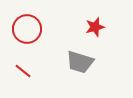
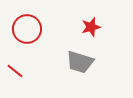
red star: moved 4 px left
red line: moved 8 px left
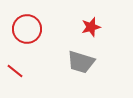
gray trapezoid: moved 1 px right
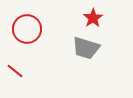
red star: moved 2 px right, 9 px up; rotated 18 degrees counterclockwise
gray trapezoid: moved 5 px right, 14 px up
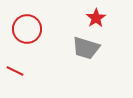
red star: moved 3 px right
red line: rotated 12 degrees counterclockwise
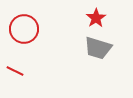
red circle: moved 3 px left
gray trapezoid: moved 12 px right
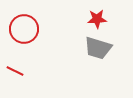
red star: moved 1 px right, 1 px down; rotated 30 degrees clockwise
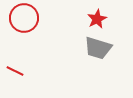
red star: rotated 24 degrees counterclockwise
red circle: moved 11 px up
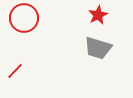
red star: moved 1 px right, 4 px up
red line: rotated 72 degrees counterclockwise
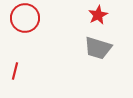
red circle: moved 1 px right
red line: rotated 30 degrees counterclockwise
